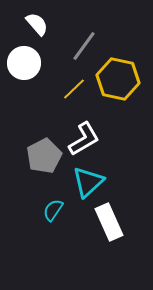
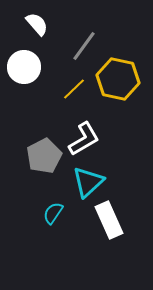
white circle: moved 4 px down
cyan semicircle: moved 3 px down
white rectangle: moved 2 px up
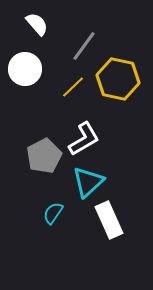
white circle: moved 1 px right, 2 px down
yellow line: moved 1 px left, 2 px up
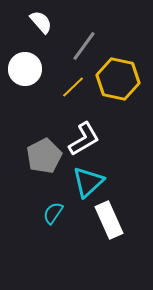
white semicircle: moved 4 px right, 2 px up
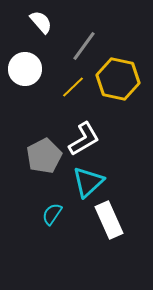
cyan semicircle: moved 1 px left, 1 px down
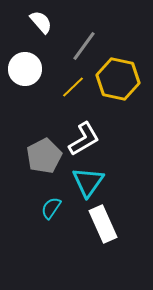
cyan triangle: rotated 12 degrees counterclockwise
cyan semicircle: moved 1 px left, 6 px up
white rectangle: moved 6 px left, 4 px down
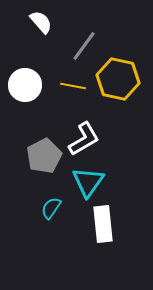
white circle: moved 16 px down
yellow line: moved 1 px up; rotated 55 degrees clockwise
white rectangle: rotated 18 degrees clockwise
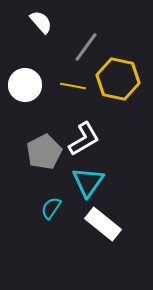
gray line: moved 2 px right, 1 px down
gray pentagon: moved 4 px up
white rectangle: rotated 45 degrees counterclockwise
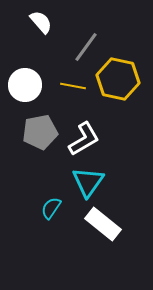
gray pentagon: moved 4 px left, 20 px up; rotated 16 degrees clockwise
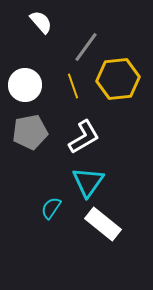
yellow hexagon: rotated 18 degrees counterclockwise
yellow line: rotated 60 degrees clockwise
gray pentagon: moved 10 px left
white L-shape: moved 2 px up
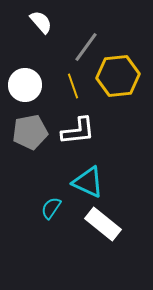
yellow hexagon: moved 3 px up
white L-shape: moved 6 px left, 6 px up; rotated 24 degrees clockwise
cyan triangle: rotated 40 degrees counterclockwise
